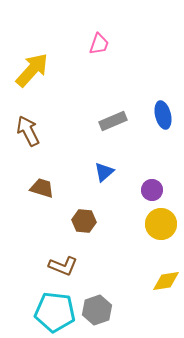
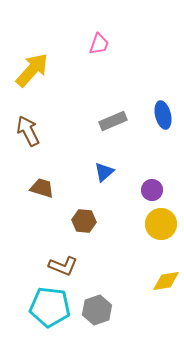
cyan pentagon: moved 5 px left, 5 px up
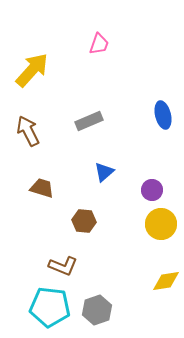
gray rectangle: moved 24 px left
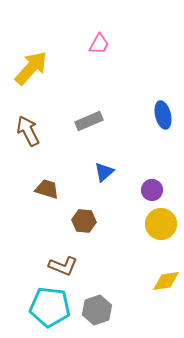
pink trapezoid: rotated 10 degrees clockwise
yellow arrow: moved 1 px left, 2 px up
brown trapezoid: moved 5 px right, 1 px down
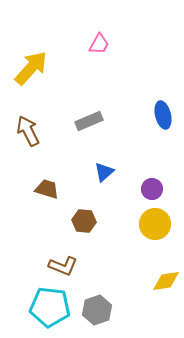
purple circle: moved 1 px up
yellow circle: moved 6 px left
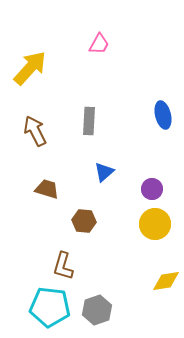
yellow arrow: moved 1 px left
gray rectangle: rotated 64 degrees counterclockwise
brown arrow: moved 7 px right
brown L-shape: rotated 84 degrees clockwise
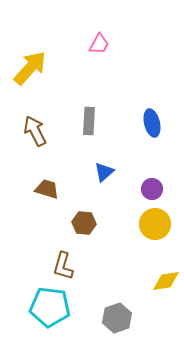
blue ellipse: moved 11 px left, 8 px down
brown hexagon: moved 2 px down
gray hexagon: moved 20 px right, 8 px down
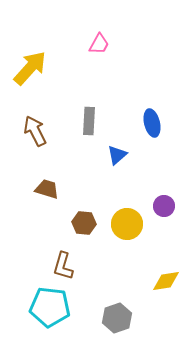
blue triangle: moved 13 px right, 17 px up
purple circle: moved 12 px right, 17 px down
yellow circle: moved 28 px left
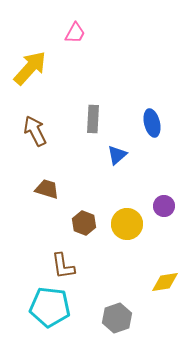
pink trapezoid: moved 24 px left, 11 px up
gray rectangle: moved 4 px right, 2 px up
brown hexagon: rotated 15 degrees clockwise
brown L-shape: rotated 24 degrees counterclockwise
yellow diamond: moved 1 px left, 1 px down
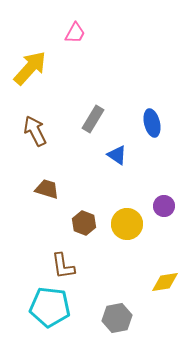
gray rectangle: rotated 28 degrees clockwise
blue triangle: rotated 45 degrees counterclockwise
gray hexagon: rotated 8 degrees clockwise
